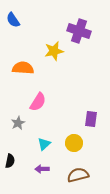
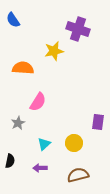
purple cross: moved 1 px left, 2 px up
purple rectangle: moved 7 px right, 3 px down
purple arrow: moved 2 px left, 1 px up
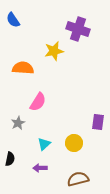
black semicircle: moved 2 px up
brown semicircle: moved 4 px down
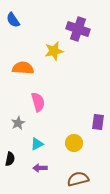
pink semicircle: rotated 48 degrees counterclockwise
cyan triangle: moved 7 px left; rotated 16 degrees clockwise
